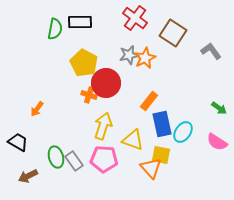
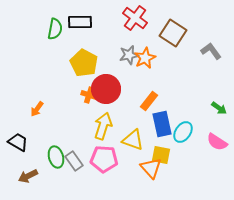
red circle: moved 6 px down
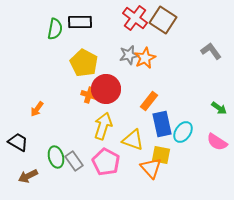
brown square: moved 10 px left, 13 px up
pink pentagon: moved 2 px right, 3 px down; rotated 24 degrees clockwise
